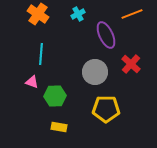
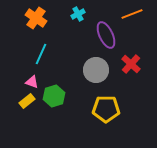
orange cross: moved 2 px left, 4 px down
cyan line: rotated 20 degrees clockwise
gray circle: moved 1 px right, 2 px up
green hexagon: moved 1 px left; rotated 15 degrees counterclockwise
yellow rectangle: moved 32 px left, 26 px up; rotated 49 degrees counterclockwise
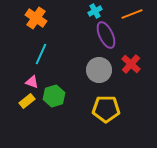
cyan cross: moved 17 px right, 3 px up
gray circle: moved 3 px right
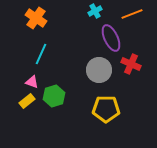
purple ellipse: moved 5 px right, 3 px down
red cross: rotated 18 degrees counterclockwise
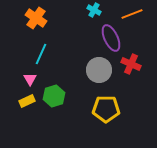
cyan cross: moved 1 px left, 1 px up; rotated 32 degrees counterclockwise
pink triangle: moved 2 px left, 3 px up; rotated 40 degrees clockwise
yellow rectangle: rotated 14 degrees clockwise
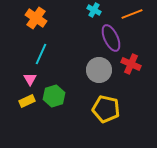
yellow pentagon: rotated 12 degrees clockwise
